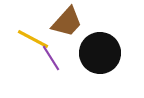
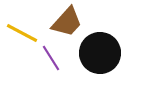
yellow line: moved 11 px left, 6 px up
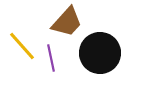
yellow line: moved 13 px down; rotated 20 degrees clockwise
purple line: rotated 20 degrees clockwise
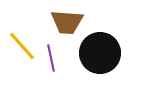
brown trapezoid: rotated 52 degrees clockwise
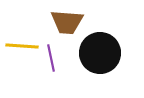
yellow line: rotated 44 degrees counterclockwise
